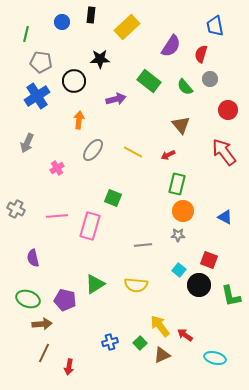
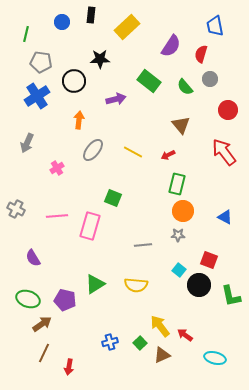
purple semicircle at (33, 258): rotated 18 degrees counterclockwise
brown arrow at (42, 324): rotated 30 degrees counterclockwise
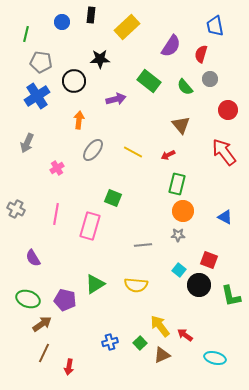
pink line at (57, 216): moved 1 px left, 2 px up; rotated 75 degrees counterclockwise
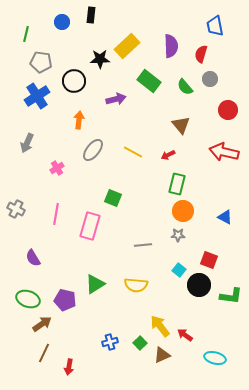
yellow rectangle at (127, 27): moved 19 px down
purple semicircle at (171, 46): rotated 35 degrees counterclockwise
red arrow at (224, 152): rotated 40 degrees counterclockwise
green L-shape at (231, 296): rotated 70 degrees counterclockwise
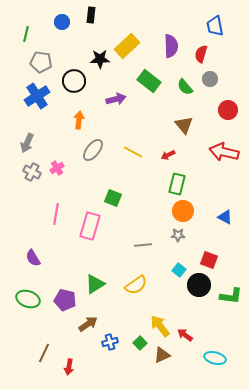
brown triangle at (181, 125): moved 3 px right
gray cross at (16, 209): moved 16 px right, 37 px up
yellow semicircle at (136, 285): rotated 40 degrees counterclockwise
brown arrow at (42, 324): moved 46 px right
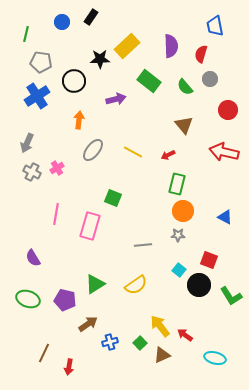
black rectangle at (91, 15): moved 2 px down; rotated 28 degrees clockwise
green L-shape at (231, 296): rotated 50 degrees clockwise
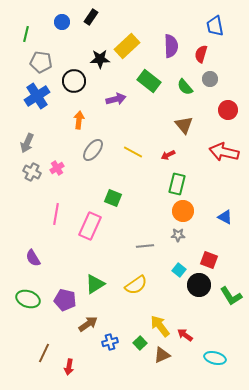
pink rectangle at (90, 226): rotated 8 degrees clockwise
gray line at (143, 245): moved 2 px right, 1 px down
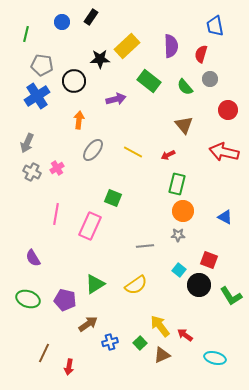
gray pentagon at (41, 62): moved 1 px right, 3 px down
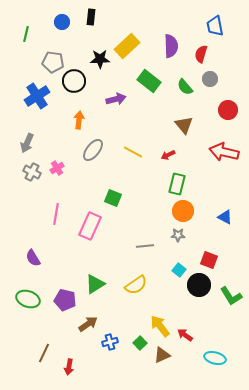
black rectangle at (91, 17): rotated 28 degrees counterclockwise
gray pentagon at (42, 65): moved 11 px right, 3 px up
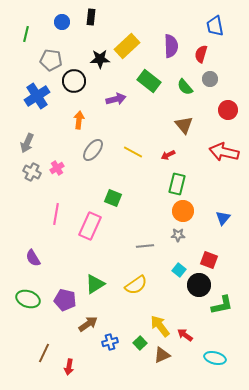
gray pentagon at (53, 62): moved 2 px left, 2 px up
blue triangle at (225, 217): moved 2 px left, 1 px down; rotated 42 degrees clockwise
green L-shape at (231, 296): moved 9 px left, 9 px down; rotated 70 degrees counterclockwise
